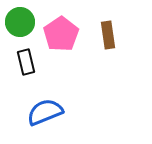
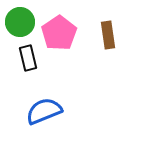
pink pentagon: moved 2 px left, 1 px up
black rectangle: moved 2 px right, 4 px up
blue semicircle: moved 1 px left, 1 px up
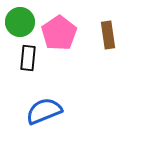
black rectangle: rotated 20 degrees clockwise
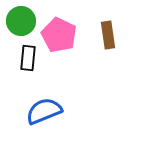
green circle: moved 1 px right, 1 px up
pink pentagon: moved 2 px down; rotated 12 degrees counterclockwise
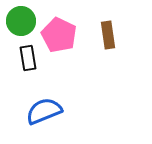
black rectangle: rotated 15 degrees counterclockwise
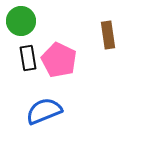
pink pentagon: moved 25 px down
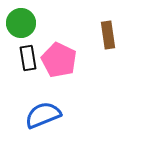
green circle: moved 2 px down
blue semicircle: moved 1 px left, 4 px down
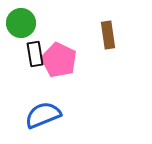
black rectangle: moved 7 px right, 4 px up
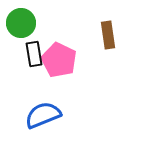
black rectangle: moved 1 px left
